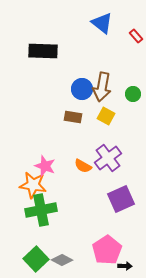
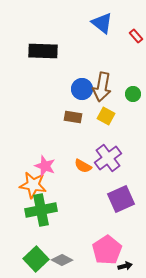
black arrow: rotated 16 degrees counterclockwise
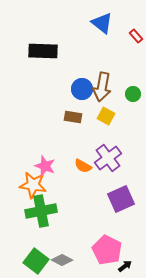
green cross: moved 1 px down
pink pentagon: rotated 12 degrees counterclockwise
green square: moved 2 px down; rotated 10 degrees counterclockwise
black arrow: rotated 24 degrees counterclockwise
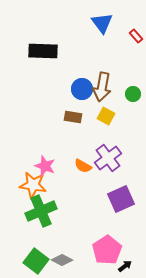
blue triangle: rotated 15 degrees clockwise
green cross: rotated 12 degrees counterclockwise
pink pentagon: rotated 12 degrees clockwise
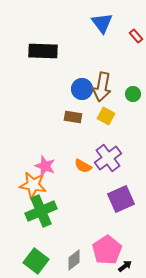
gray diamond: moved 12 px right; rotated 65 degrees counterclockwise
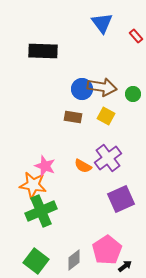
brown arrow: rotated 92 degrees counterclockwise
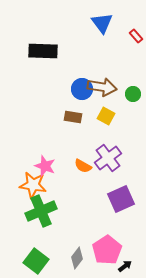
gray diamond: moved 3 px right, 2 px up; rotated 15 degrees counterclockwise
